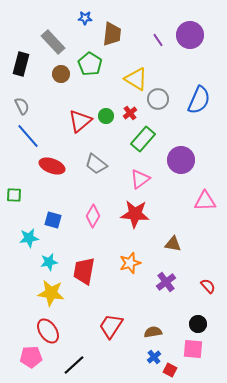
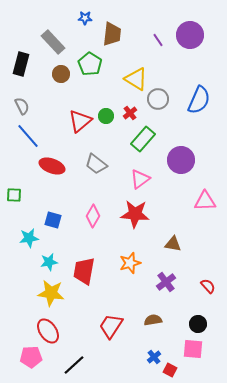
brown semicircle at (153, 332): moved 12 px up
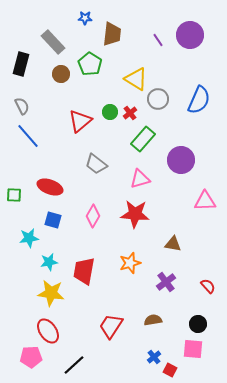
green circle at (106, 116): moved 4 px right, 4 px up
red ellipse at (52, 166): moved 2 px left, 21 px down
pink triangle at (140, 179): rotated 20 degrees clockwise
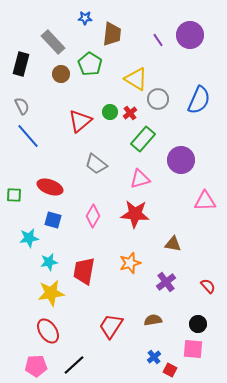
yellow star at (51, 293): rotated 16 degrees counterclockwise
pink pentagon at (31, 357): moved 5 px right, 9 px down
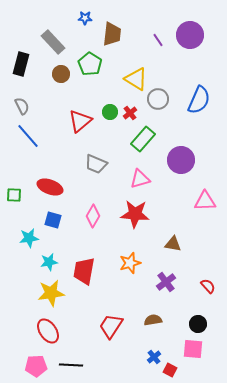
gray trapezoid at (96, 164): rotated 15 degrees counterclockwise
black line at (74, 365): moved 3 px left; rotated 45 degrees clockwise
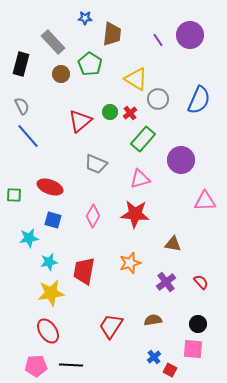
red semicircle at (208, 286): moved 7 px left, 4 px up
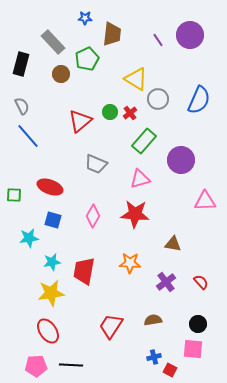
green pentagon at (90, 64): moved 3 px left, 5 px up; rotated 15 degrees clockwise
green rectangle at (143, 139): moved 1 px right, 2 px down
cyan star at (49, 262): moved 3 px right
orange star at (130, 263): rotated 20 degrees clockwise
blue cross at (154, 357): rotated 24 degrees clockwise
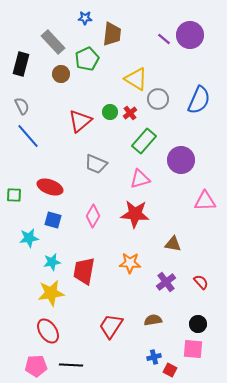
purple line at (158, 40): moved 6 px right, 1 px up; rotated 16 degrees counterclockwise
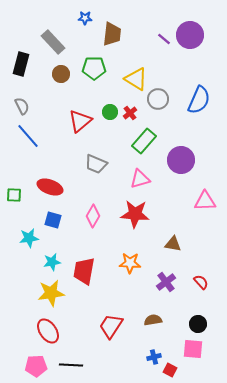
green pentagon at (87, 59): moved 7 px right, 9 px down; rotated 25 degrees clockwise
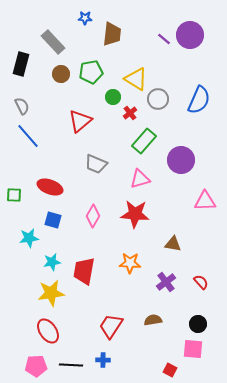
green pentagon at (94, 68): moved 3 px left, 4 px down; rotated 10 degrees counterclockwise
green circle at (110, 112): moved 3 px right, 15 px up
blue cross at (154, 357): moved 51 px left, 3 px down; rotated 16 degrees clockwise
